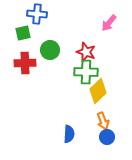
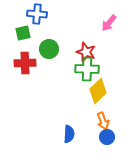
green circle: moved 1 px left, 1 px up
green cross: moved 1 px right, 3 px up
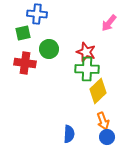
red cross: rotated 10 degrees clockwise
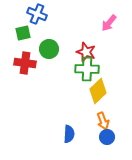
blue cross: rotated 18 degrees clockwise
